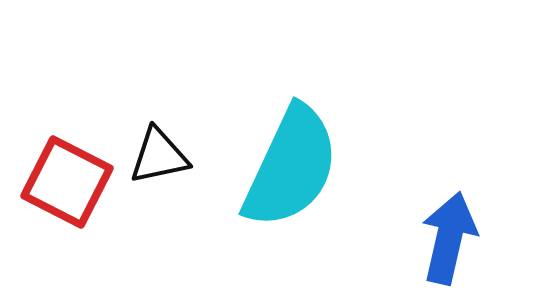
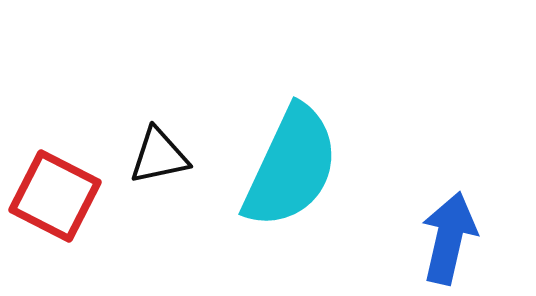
red square: moved 12 px left, 14 px down
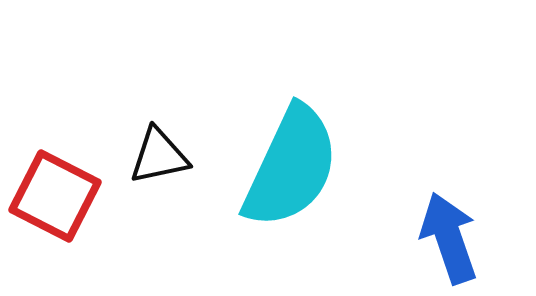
blue arrow: rotated 32 degrees counterclockwise
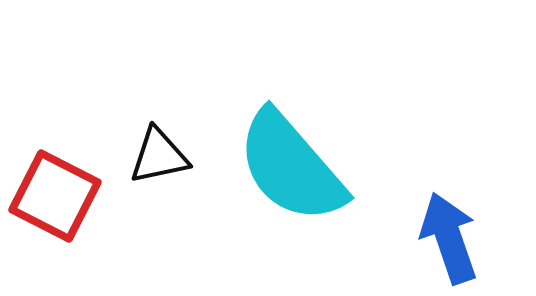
cyan semicircle: rotated 114 degrees clockwise
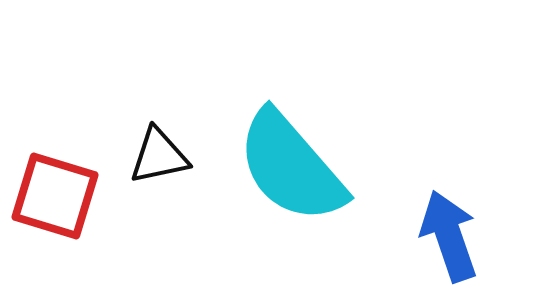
red square: rotated 10 degrees counterclockwise
blue arrow: moved 2 px up
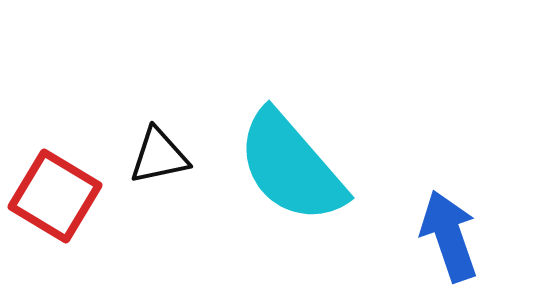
red square: rotated 14 degrees clockwise
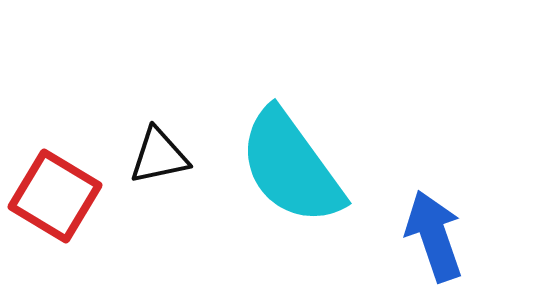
cyan semicircle: rotated 5 degrees clockwise
blue arrow: moved 15 px left
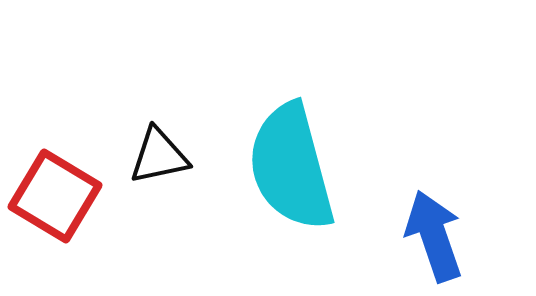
cyan semicircle: rotated 21 degrees clockwise
